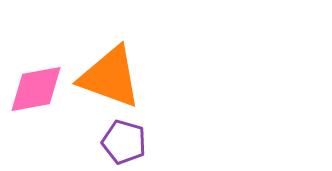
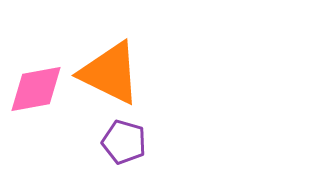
orange triangle: moved 4 px up; rotated 6 degrees clockwise
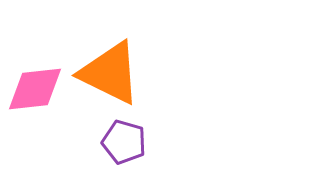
pink diamond: moved 1 px left; rotated 4 degrees clockwise
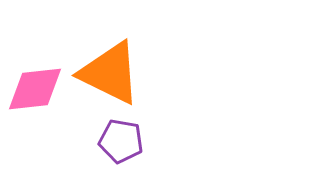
purple pentagon: moved 3 px left, 1 px up; rotated 6 degrees counterclockwise
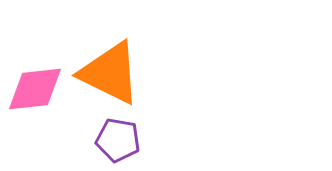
purple pentagon: moved 3 px left, 1 px up
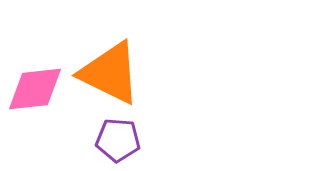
purple pentagon: rotated 6 degrees counterclockwise
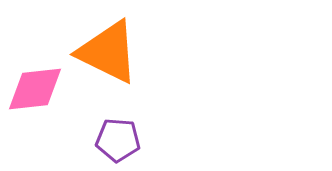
orange triangle: moved 2 px left, 21 px up
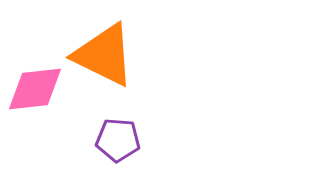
orange triangle: moved 4 px left, 3 px down
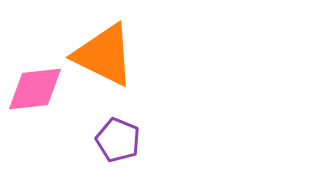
purple pentagon: rotated 18 degrees clockwise
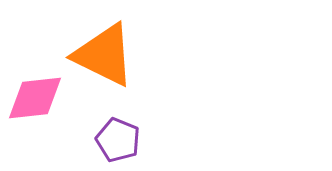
pink diamond: moved 9 px down
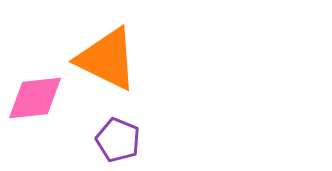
orange triangle: moved 3 px right, 4 px down
